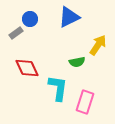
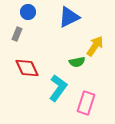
blue circle: moved 2 px left, 7 px up
gray rectangle: moved 1 px right, 1 px down; rotated 32 degrees counterclockwise
yellow arrow: moved 3 px left, 1 px down
cyan L-shape: rotated 28 degrees clockwise
pink rectangle: moved 1 px right, 1 px down
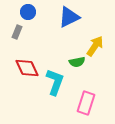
gray rectangle: moved 2 px up
cyan L-shape: moved 3 px left, 6 px up; rotated 16 degrees counterclockwise
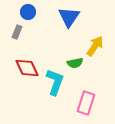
blue triangle: rotated 30 degrees counterclockwise
green semicircle: moved 2 px left, 1 px down
